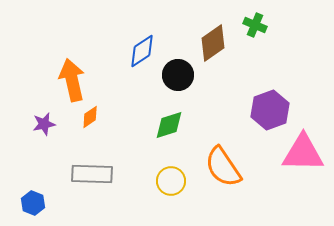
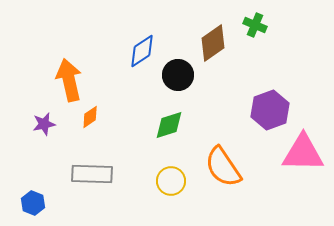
orange arrow: moved 3 px left
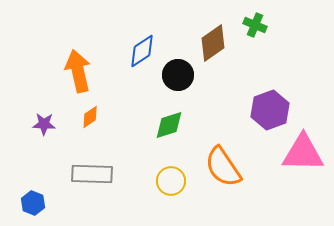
orange arrow: moved 9 px right, 9 px up
purple star: rotated 15 degrees clockwise
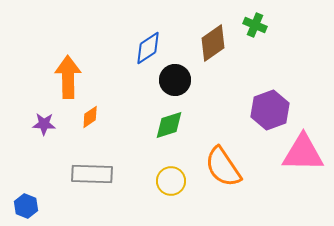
blue diamond: moved 6 px right, 3 px up
orange arrow: moved 10 px left, 6 px down; rotated 12 degrees clockwise
black circle: moved 3 px left, 5 px down
blue hexagon: moved 7 px left, 3 px down
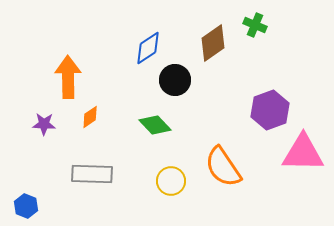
green diamond: moved 14 px left; rotated 64 degrees clockwise
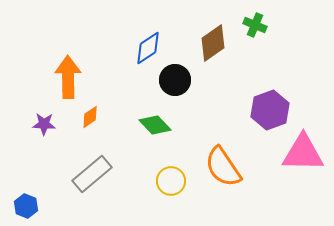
gray rectangle: rotated 42 degrees counterclockwise
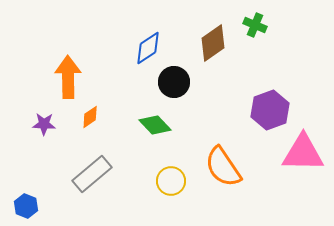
black circle: moved 1 px left, 2 px down
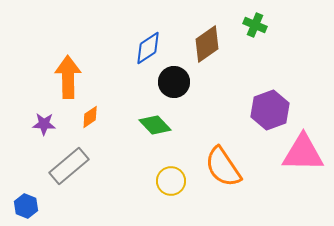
brown diamond: moved 6 px left, 1 px down
gray rectangle: moved 23 px left, 8 px up
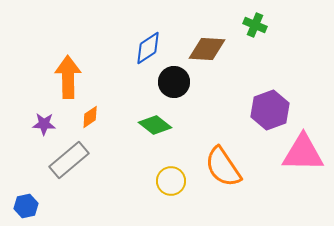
brown diamond: moved 5 px down; rotated 39 degrees clockwise
green diamond: rotated 8 degrees counterclockwise
gray rectangle: moved 6 px up
blue hexagon: rotated 25 degrees clockwise
